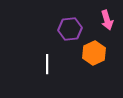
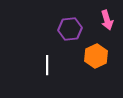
orange hexagon: moved 2 px right, 3 px down
white line: moved 1 px down
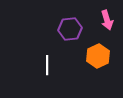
orange hexagon: moved 2 px right
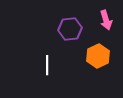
pink arrow: moved 1 px left
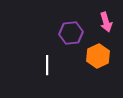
pink arrow: moved 2 px down
purple hexagon: moved 1 px right, 4 px down
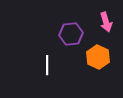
purple hexagon: moved 1 px down
orange hexagon: moved 1 px down; rotated 10 degrees counterclockwise
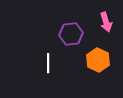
orange hexagon: moved 3 px down
white line: moved 1 px right, 2 px up
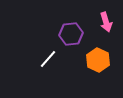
white line: moved 4 px up; rotated 42 degrees clockwise
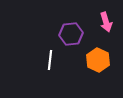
white line: moved 2 px right, 1 px down; rotated 36 degrees counterclockwise
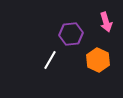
white line: rotated 24 degrees clockwise
